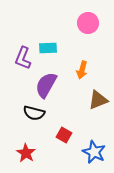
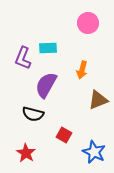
black semicircle: moved 1 px left, 1 px down
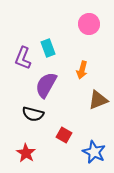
pink circle: moved 1 px right, 1 px down
cyan rectangle: rotated 72 degrees clockwise
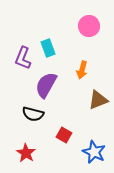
pink circle: moved 2 px down
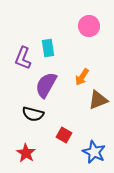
cyan rectangle: rotated 12 degrees clockwise
orange arrow: moved 7 px down; rotated 18 degrees clockwise
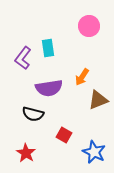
purple L-shape: rotated 15 degrees clockwise
purple semicircle: moved 3 px right, 3 px down; rotated 128 degrees counterclockwise
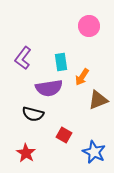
cyan rectangle: moved 13 px right, 14 px down
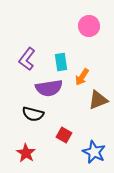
purple L-shape: moved 4 px right, 1 px down
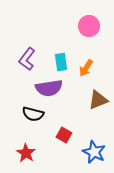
orange arrow: moved 4 px right, 9 px up
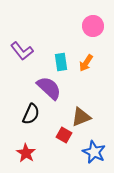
pink circle: moved 4 px right
purple L-shape: moved 5 px left, 8 px up; rotated 75 degrees counterclockwise
orange arrow: moved 5 px up
purple semicircle: rotated 128 degrees counterclockwise
brown triangle: moved 17 px left, 17 px down
black semicircle: moved 2 px left; rotated 80 degrees counterclockwise
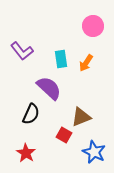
cyan rectangle: moved 3 px up
